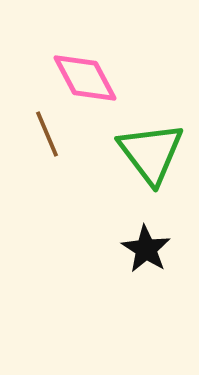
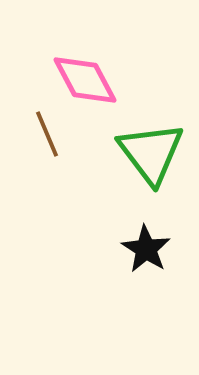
pink diamond: moved 2 px down
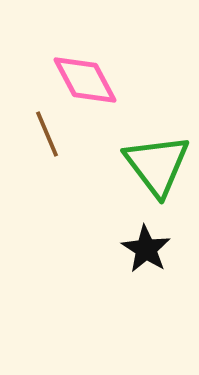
green triangle: moved 6 px right, 12 px down
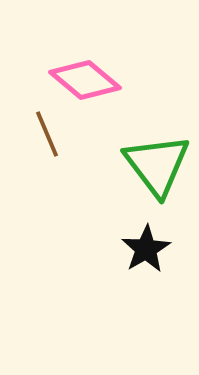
pink diamond: rotated 22 degrees counterclockwise
black star: rotated 9 degrees clockwise
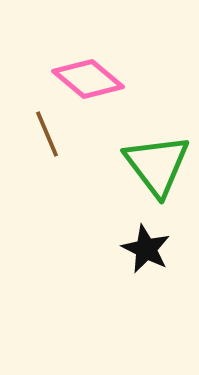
pink diamond: moved 3 px right, 1 px up
black star: rotated 15 degrees counterclockwise
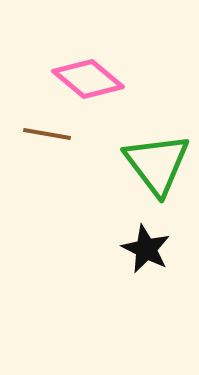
brown line: rotated 57 degrees counterclockwise
green triangle: moved 1 px up
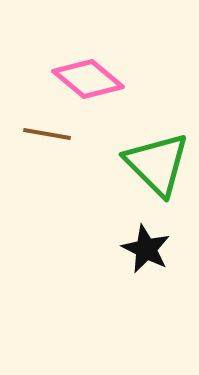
green triangle: rotated 8 degrees counterclockwise
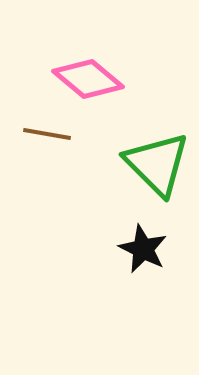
black star: moved 3 px left
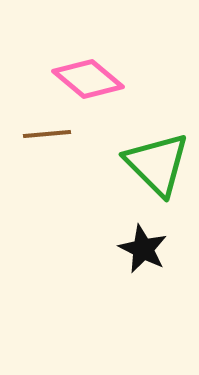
brown line: rotated 15 degrees counterclockwise
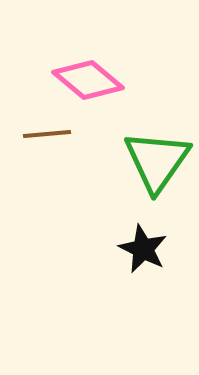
pink diamond: moved 1 px down
green triangle: moved 3 px up; rotated 20 degrees clockwise
